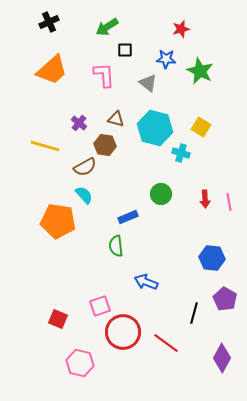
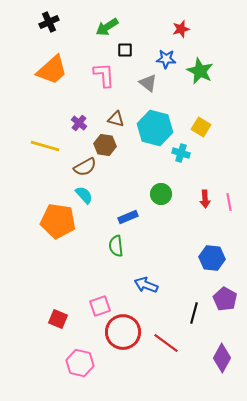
blue arrow: moved 3 px down
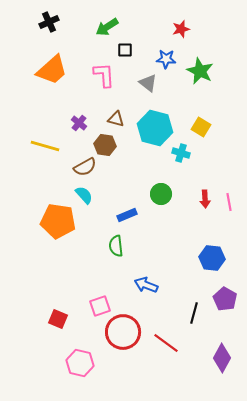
blue rectangle: moved 1 px left, 2 px up
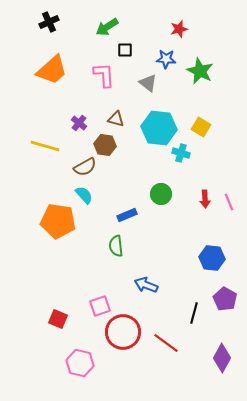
red star: moved 2 px left
cyan hexagon: moved 4 px right; rotated 8 degrees counterclockwise
pink line: rotated 12 degrees counterclockwise
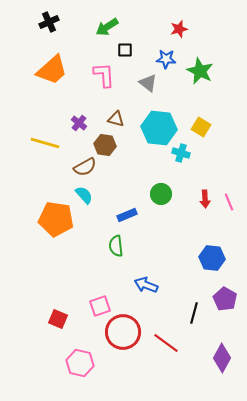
yellow line: moved 3 px up
orange pentagon: moved 2 px left, 2 px up
